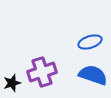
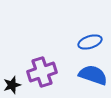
black star: moved 2 px down
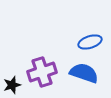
blue semicircle: moved 9 px left, 2 px up
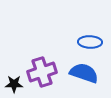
blue ellipse: rotated 20 degrees clockwise
black star: moved 2 px right, 1 px up; rotated 18 degrees clockwise
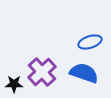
blue ellipse: rotated 20 degrees counterclockwise
purple cross: rotated 24 degrees counterclockwise
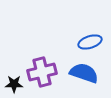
purple cross: rotated 28 degrees clockwise
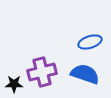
blue semicircle: moved 1 px right, 1 px down
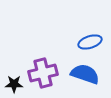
purple cross: moved 1 px right, 1 px down
